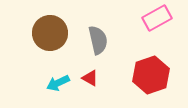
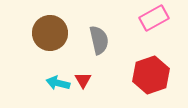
pink rectangle: moved 3 px left
gray semicircle: moved 1 px right
red triangle: moved 7 px left, 2 px down; rotated 30 degrees clockwise
cyan arrow: rotated 40 degrees clockwise
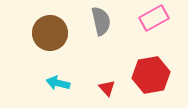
gray semicircle: moved 2 px right, 19 px up
red hexagon: rotated 9 degrees clockwise
red triangle: moved 24 px right, 8 px down; rotated 12 degrees counterclockwise
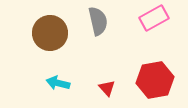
gray semicircle: moved 3 px left
red hexagon: moved 4 px right, 5 px down
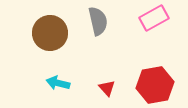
red hexagon: moved 5 px down
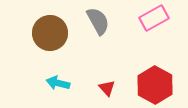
gray semicircle: rotated 16 degrees counterclockwise
red hexagon: rotated 21 degrees counterclockwise
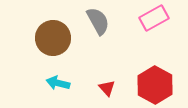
brown circle: moved 3 px right, 5 px down
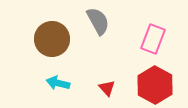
pink rectangle: moved 1 px left, 21 px down; rotated 40 degrees counterclockwise
brown circle: moved 1 px left, 1 px down
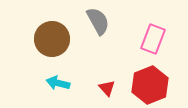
red hexagon: moved 5 px left; rotated 9 degrees clockwise
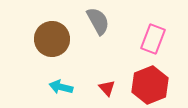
cyan arrow: moved 3 px right, 4 px down
